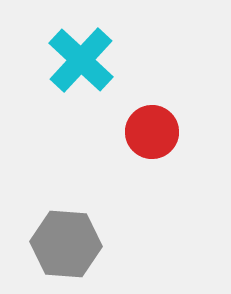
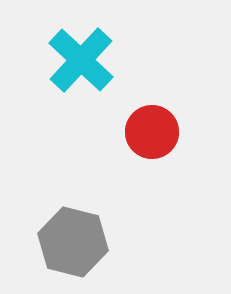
gray hexagon: moved 7 px right, 2 px up; rotated 10 degrees clockwise
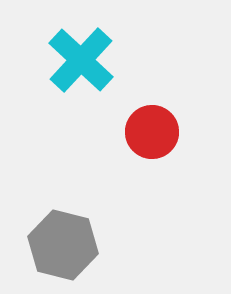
gray hexagon: moved 10 px left, 3 px down
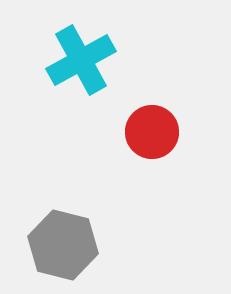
cyan cross: rotated 18 degrees clockwise
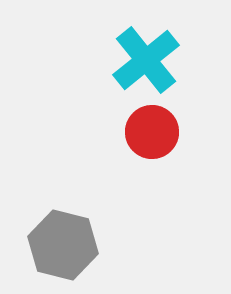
cyan cross: moved 65 px right; rotated 10 degrees counterclockwise
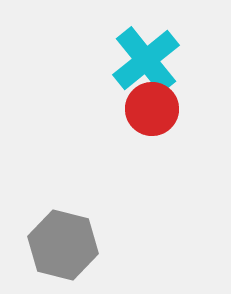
red circle: moved 23 px up
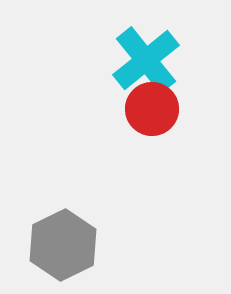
gray hexagon: rotated 20 degrees clockwise
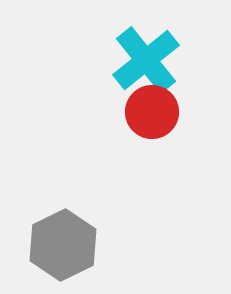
red circle: moved 3 px down
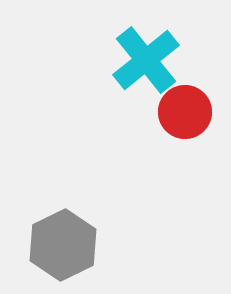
red circle: moved 33 px right
